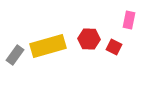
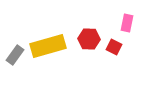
pink rectangle: moved 2 px left, 3 px down
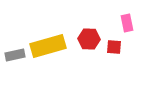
pink rectangle: rotated 24 degrees counterclockwise
red square: rotated 21 degrees counterclockwise
gray rectangle: rotated 42 degrees clockwise
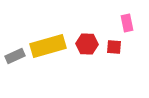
red hexagon: moved 2 px left, 5 px down
gray rectangle: moved 1 px down; rotated 12 degrees counterclockwise
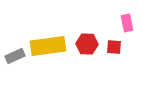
yellow rectangle: rotated 8 degrees clockwise
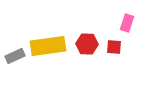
pink rectangle: rotated 30 degrees clockwise
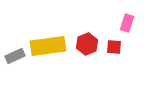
red hexagon: rotated 25 degrees counterclockwise
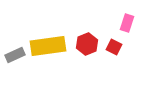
red square: rotated 21 degrees clockwise
gray rectangle: moved 1 px up
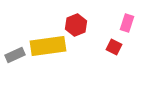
red hexagon: moved 11 px left, 19 px up
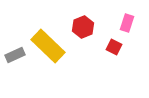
red hexagon: moved 7 px right, 2 px down
yellow rectangle: rotated 52 degrees clockwise
